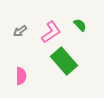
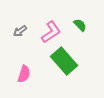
pink semicircle: moved 3 px right, 2 px up; rotated 18 degrees clockwise
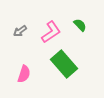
green rectangle: moved 3 px down
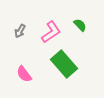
gray arrow: rotated 24 degrees counterclockwise
pink semicircle: rotated 126 degrees clockwise
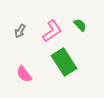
pink L-shape: moved 1 px right, 1 px up
green rectangle: moved 2 px up; rotated 8 degrees clockwise
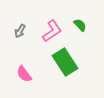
green rectangle: moved 1 px right
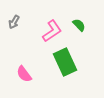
green semicircle: moved 1 px left
gray arrow: moved 6 px left, 9 px up
green rectangle: rotated 8 degrees clockwise
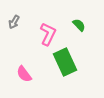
pink L-shape: moved 4 px left, 3 px down; rotated 30 degrees counterclockwise
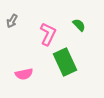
gray arrow: moved 2 px left, 1 px up
pink semicircle: rotated 66 degrees counterclockwise
